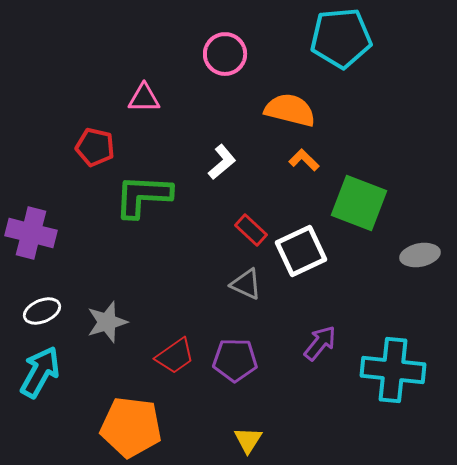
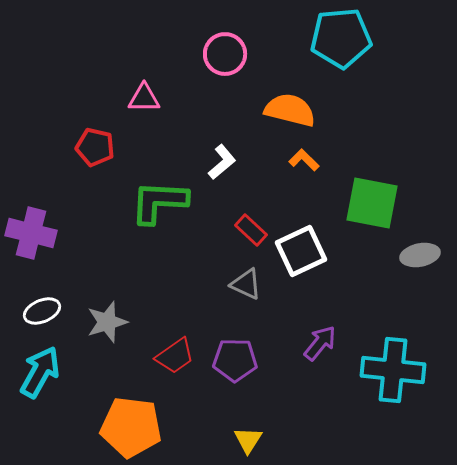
green L-shape: moved 16 px right, 6 px down
green square: moved 13 px right; rotated 10 degrees counterclockwise
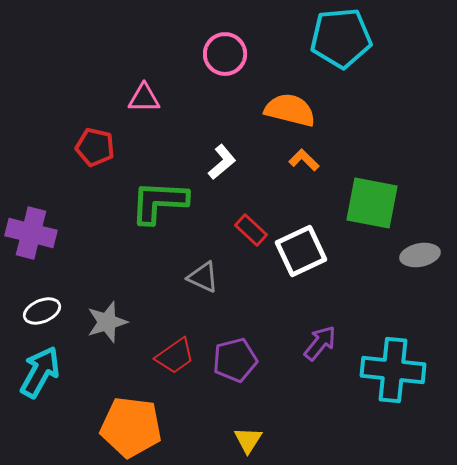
gray triangle: moved 43 px left, 7 px up
purple pentagon: rotated 15 degrees counterclockwise
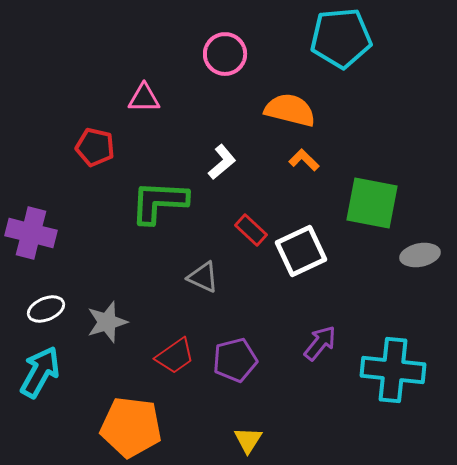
white ellipse: moved 4 px right, 2 px up
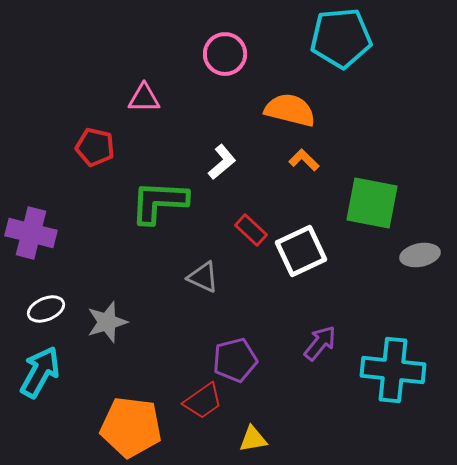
red trapezoid: moved 28 px right, 45 px down
yellow triangle: moved 5 px right, 1 px up; rotated 48 degrees clockwise
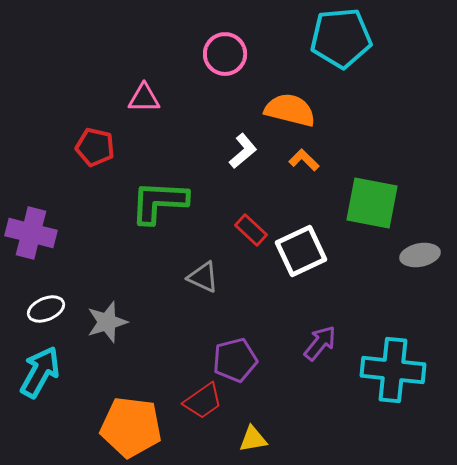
white L-shape: moved 21 px right, 11 px up
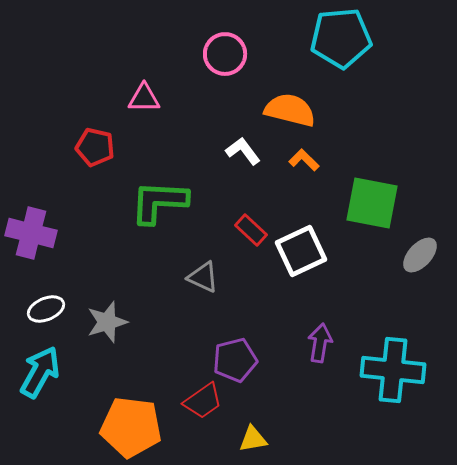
white L-shape: rotated 87 degrees counterclockwise
gray ellipse: rotated 36 degrees counterclockwise
purple arrow: rotated 30 degrees counterclockwise
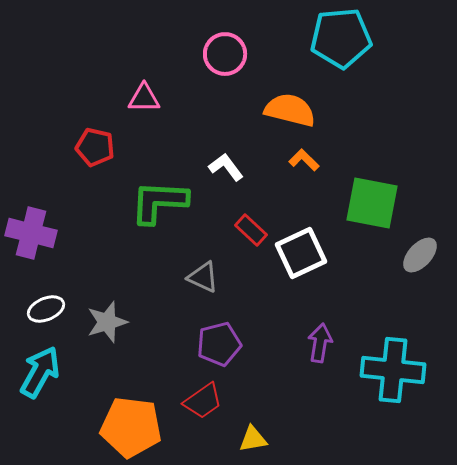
white L-shape: moved 17 px left, 16 px down
white square: moved 2 px down
purple pentagon: moved 16 px left, 16 px up
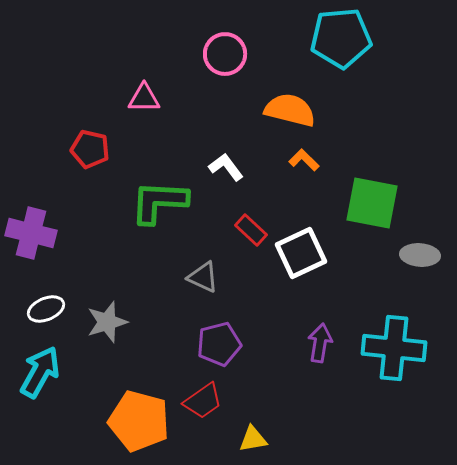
red pentagon: moved 5 px left, 2 px down
gray ellipse: rotated 51 degrees clockwise
cyan cross: moved 1 px right, 22 px up
orange pentagon: moved 8 px right, 6 px up; rotated 8 degrees clockwise
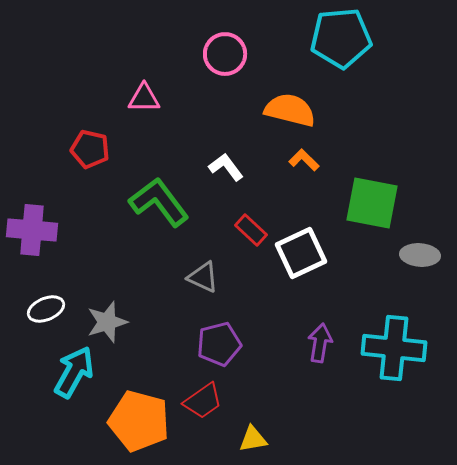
green L-shape: rotated 50 degrees clockwise
purple cross: moved 1 px right, 3 px up; rotated 9 degrees counterclockwise
cyan arrow: moved 34 px right
